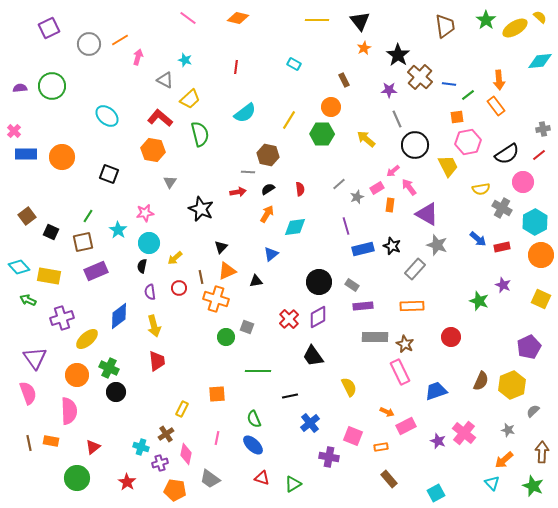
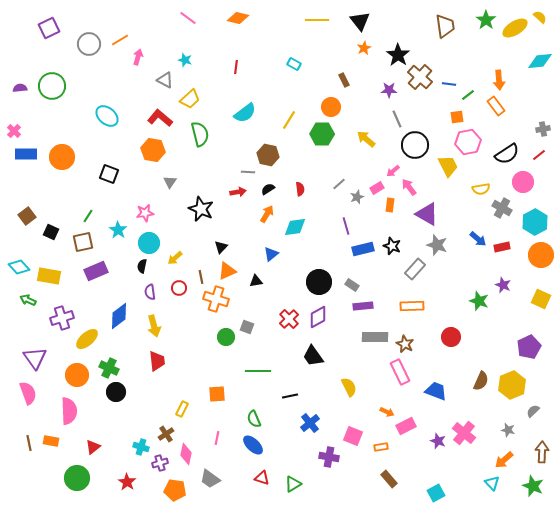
blue trapezoid at (436, 391): rotated 40 degrees clockwise
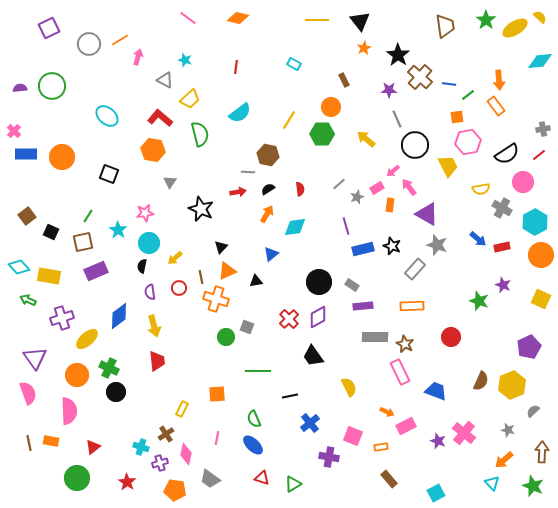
cyan semicircle at (245, 113): moved 5 px left
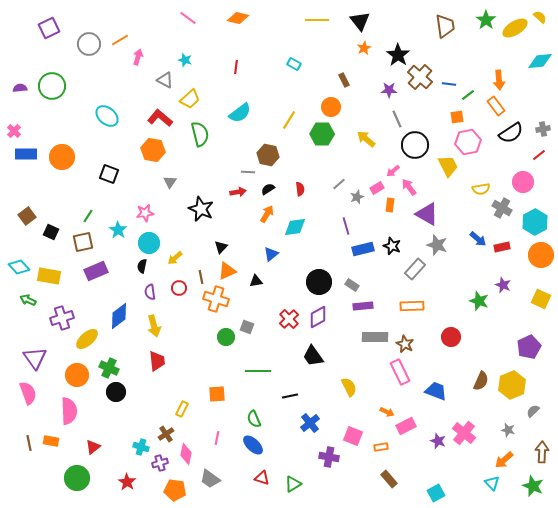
black semicircle at (507, 154): moved 4 px right, 21 px up
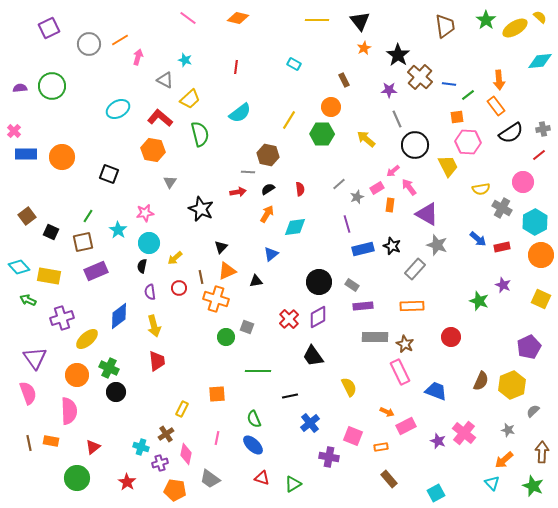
cyan ellipse at (107, 116): moved 11 px right, 7 px up; rotated 70 degrees counterclockwise
pink hexagon at (468, 142): rotated 15 degrees clockwise
purple line at (346, 226): moved 1 px right, 2 px up
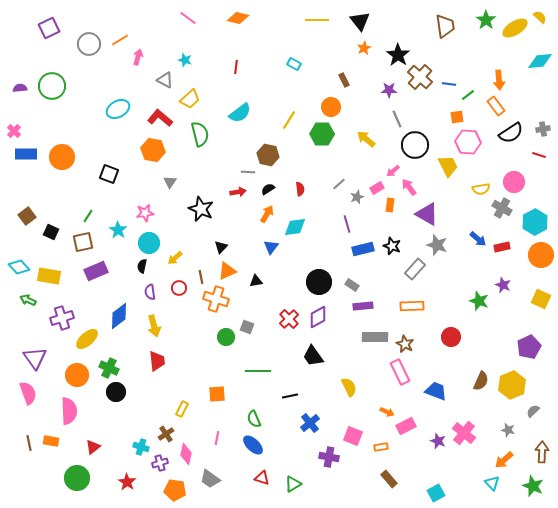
red line at (539, 155): rotated 56 degrees clockwise
pink circle at (523, 182): moved 9 px left
blue triangle at (271, 254): moved 7 px up; rotated 14 degrees counterclockwise
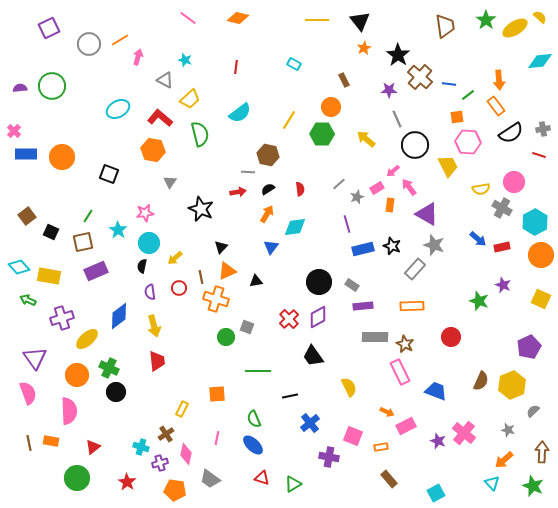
gray star at (437, 245): moved 3 px left
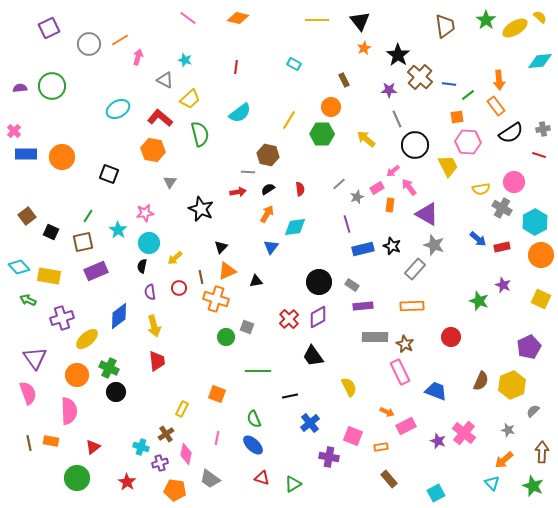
orange square at (217, 394): rotated 24 degrees clockwise
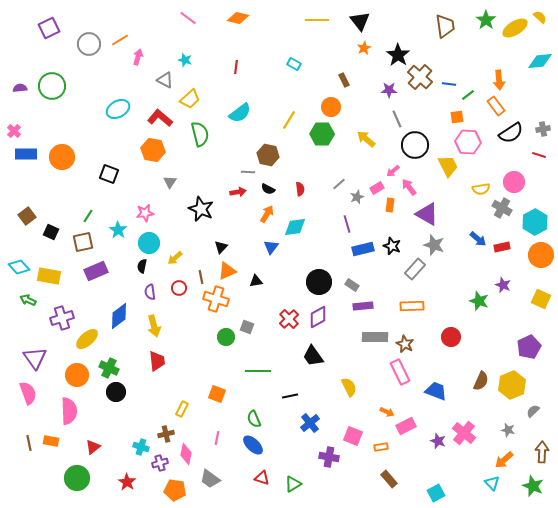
black semicircle at (268, 189): rotated 120 degrees counterclockwise
brown cross at (166, 434): rotated 21 degrees clockwise
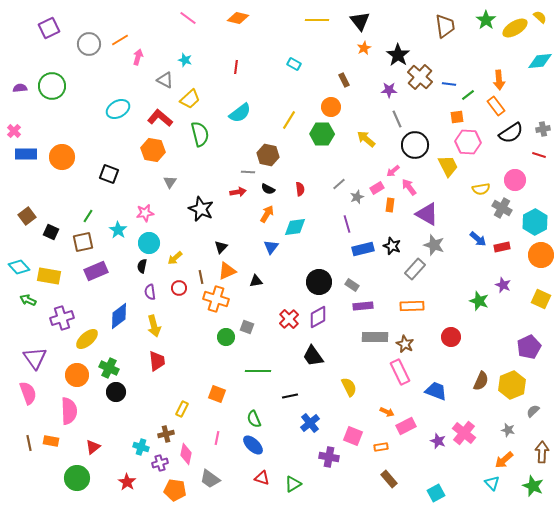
pink circle at (514, 182): moved 1 px right, 2 px up
